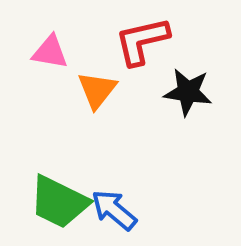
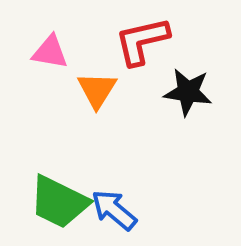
orange triangle: rotated 6 degrees counterclockwise
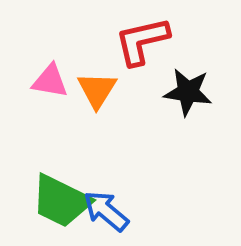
pink triangle: moved 29 px down
green trapezoid: moved 2 px right, 1 px up
blue arrow: moved 8 px left, 1 px down
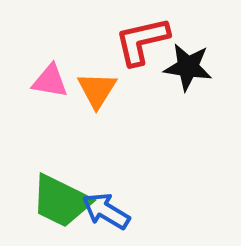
black star: moved 25 px up
blue arrow: rotated 9 degrees counterclockwise
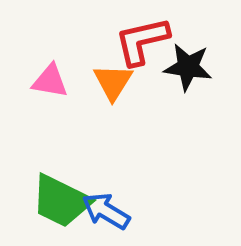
orange triangle: moved 16 px right, 8 px up
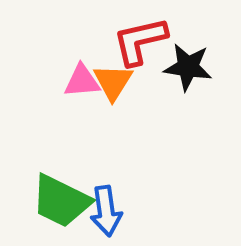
red L-shape: moved 2 px left
pink triangle: moved 32 px right; rotated 15 degrees counterclockwise
blue arrow: rotated 129 degrees counterclockwise
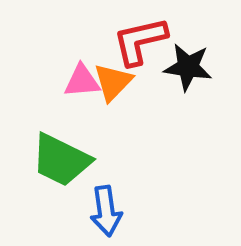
orange triangle: rotated 12 degrees clockwise
green trapezoid: moved 41 px up
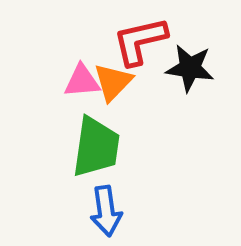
black star: moved 2 px right, 1 px down
green trapezoid: moved 35 px right, 13 px up; rotated 108 degrees counterclockwise
